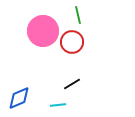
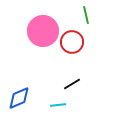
green line: moved 8 px right
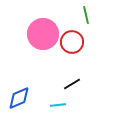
pink circle: moved 3 px down
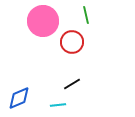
pink circle: moved 13 px up
